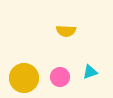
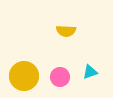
yellow circle: moved 2 px up
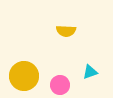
pink circle: moved 8 px down
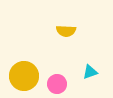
pink circle: moved 3 px left, 1 px up
